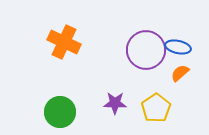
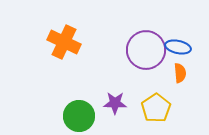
orange semicircle: rotated 126 degrees clockwise
green circle: moved 19 px right, 4 px down
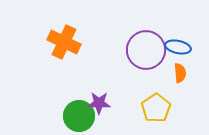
purple star: moved 16 px left
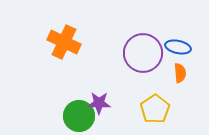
purple circle: moved 3 px left, 3 px down
yellow pentagon: moved 1 px left, 1 px down
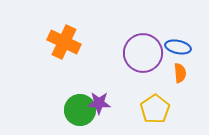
green circle: moved 1 px right, 6 px up
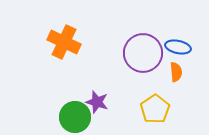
orange semicircle: moved 4 px left, 1 px up
purple star: moved 2 px left, 1 px up; rotated 15 degrees clockwise
green circle: moved 5 px left, 7 px down
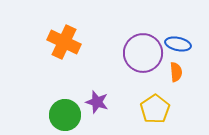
blue ellipse: moved 3 px up
green circle: moved 10 px left, 2 px up
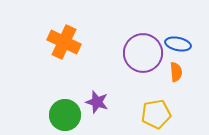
yellow pentagon: moved 1 px right, 5 px down; rotated 24 degrees clockwise
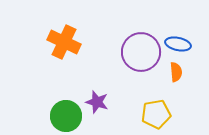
purple circle: moved 2 px left, 1 px up
green circle: moved 1 px right, 1 px down
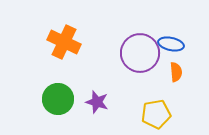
blue ellipse: moved 7 px left
purple circle: moved 1 px left, 1 px down
green circle: moved 8 px left, 17 px up
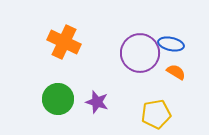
orange semicircle: rotated 54 degrees counterclockwise
